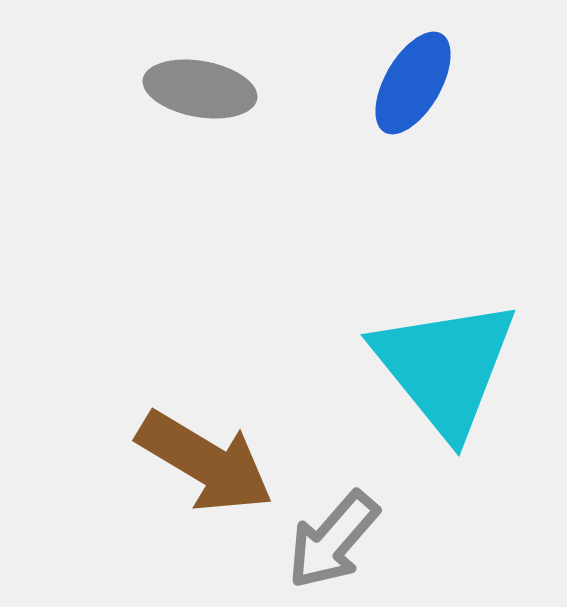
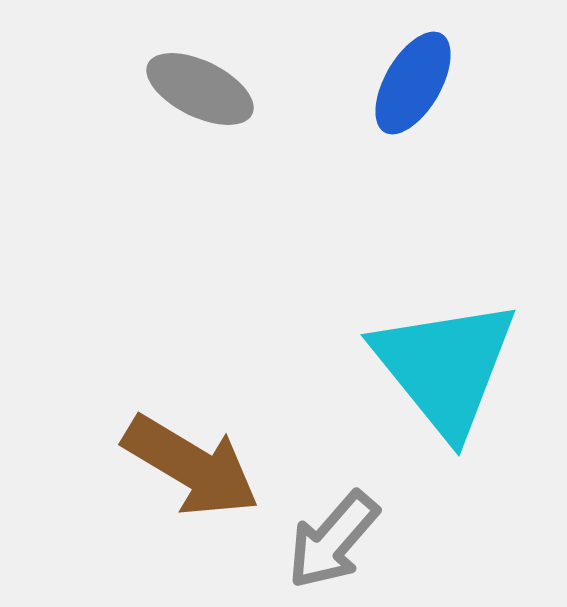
gray ellipse: rotated 16 degrees clockwise
brown arrow: moved 14 px left, 4 px down
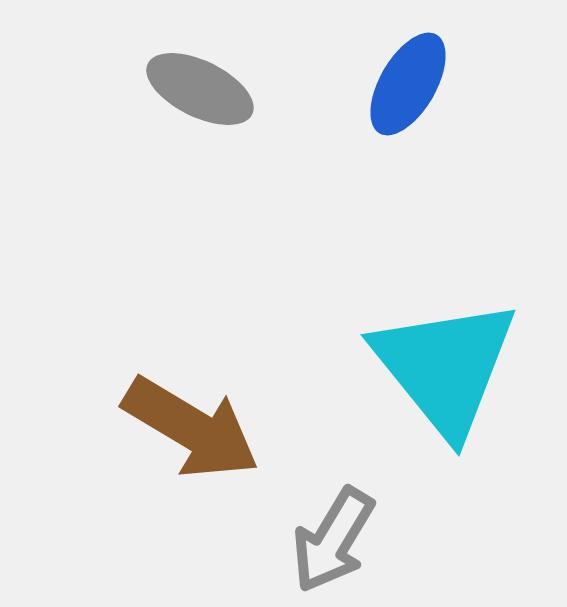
blue ellipse: moved 5 px left, 1 px down
brown arrow: moved 38 px up
gray arrow: rotated 10 degrees counterclockwise
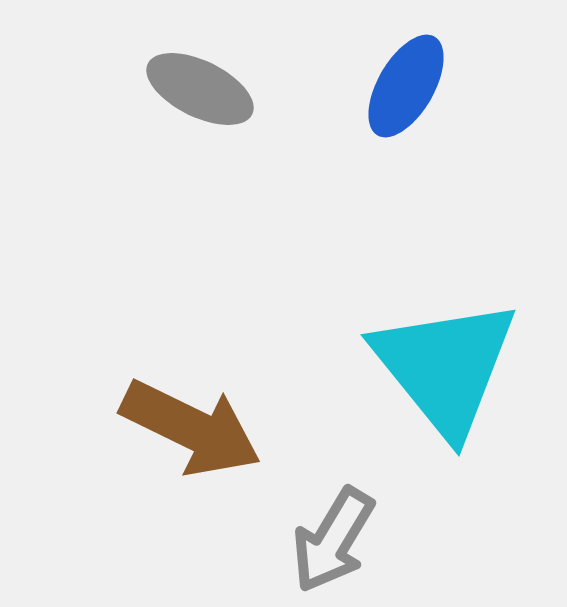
blue ellipse: moved 2 px left, 2 px down
brown arrow: rotated 5 degrees counterclockwise
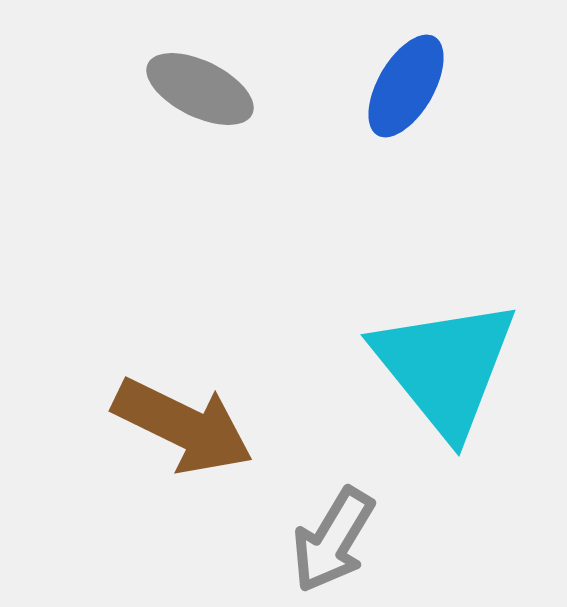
brown arrow: moved 8 px left, 2 px up
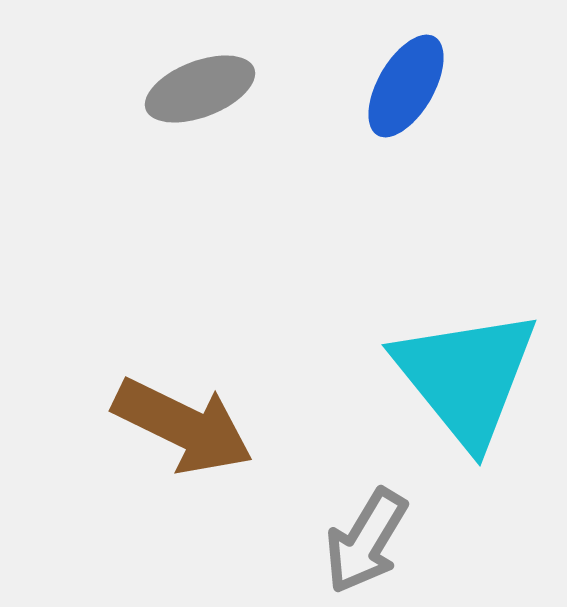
gray ellipse: rotated 47 degrees counterclockwise
cyan triangle: moved 21 px right, 10 px down
gray arrow: moved 33 px right, 1 px down
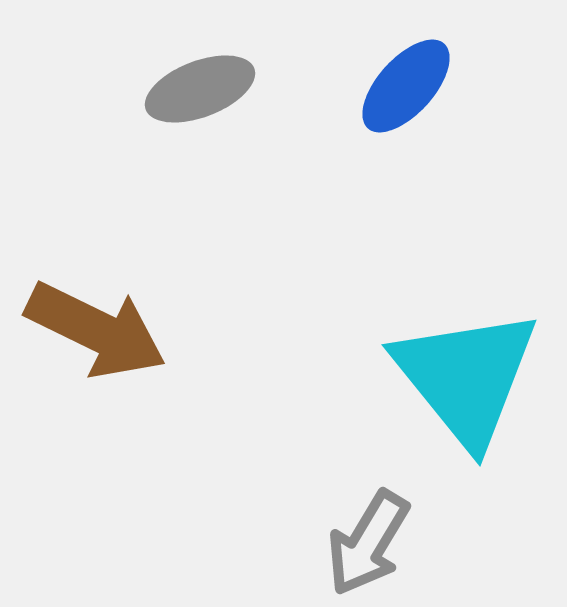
blue ellipse: rotated 12 degrees clockwise
brown arrow: moved 87 px left, 96 px up
gray arrow: moved 2 px right, 2 px down
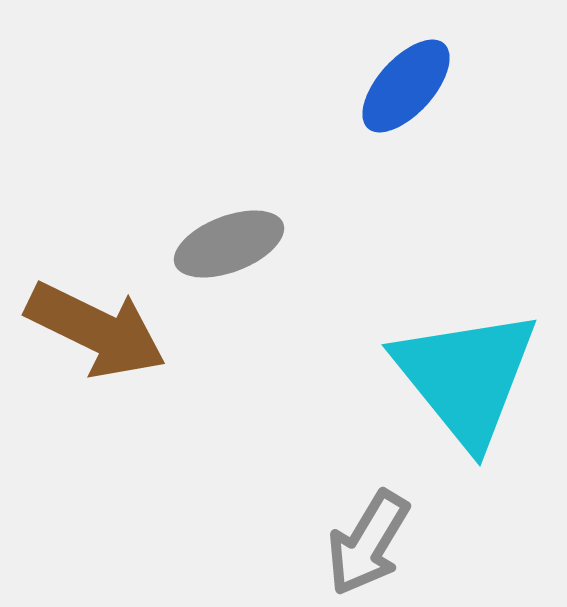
gray ellipse: moved 29 px right, 155 px down
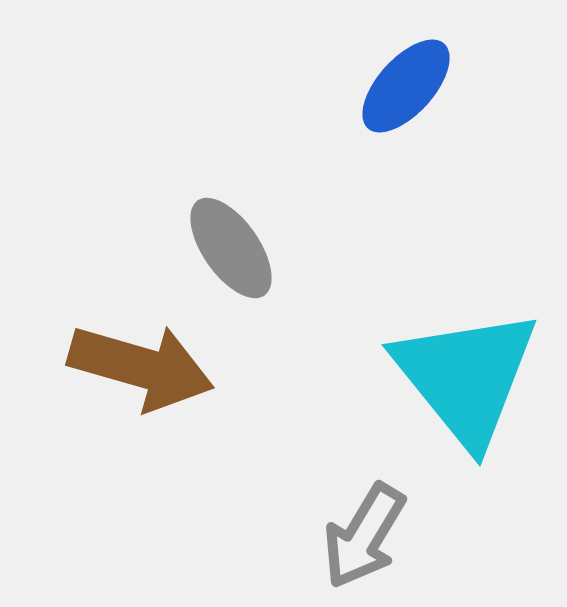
gray ellipse: moved 2 px right, 4 px down; rotated 76 degrees clockwise
brown arrow: moved 45 px right, 37 px down; rotated 10 degrees counterclockwise
gray arrow: moved 4 px left, 7 px up
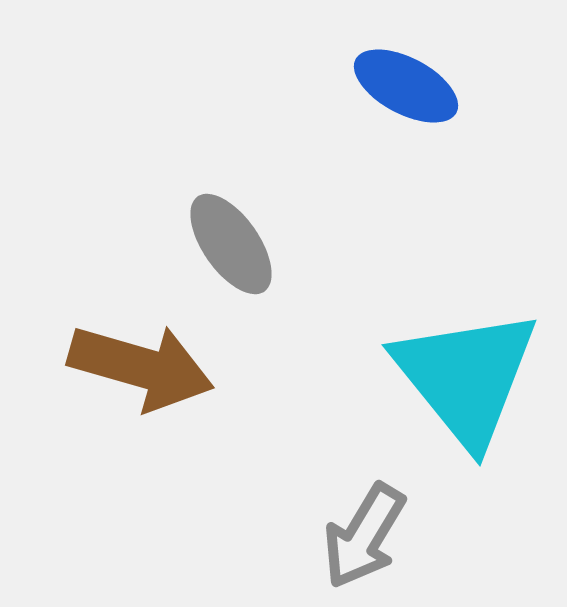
blue ellipse: rotated 76 degrees clockwise
gray ellipse: moved 4 px up
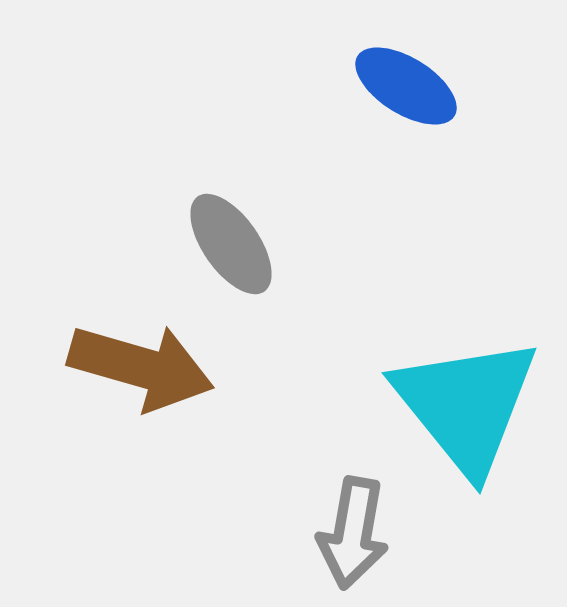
blue ellipse: rotated 4 degrees clockwise
cyan triangle: moved 28 px down
gray arrow: moved 11 px left, 3 px up; rotated 21 degrees counterclockwise
